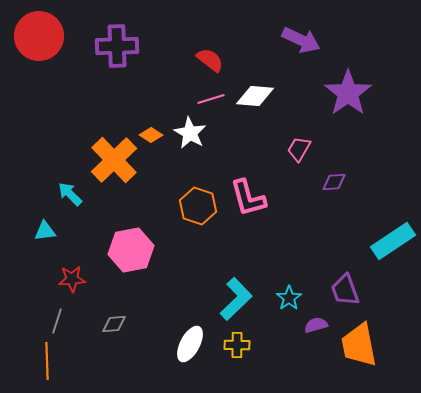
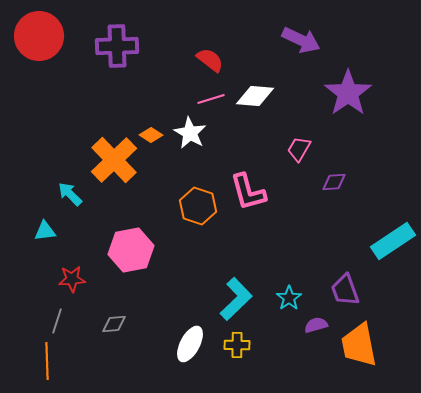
pink L-shape: moved 6 px up
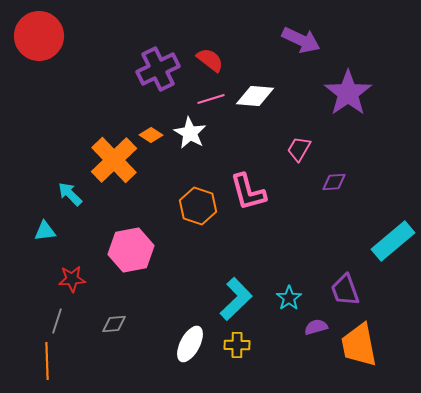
purple cross: moved 41 px right, 23 px down; rotated 24 degrees counterclockwise
cyan rectangle: rotated 6 degrees counterclockwise
purple semicircle: moved 2 px down
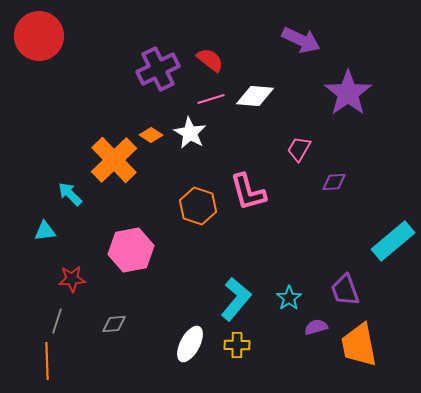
cyan L-shape: rotated 6 degrees counterclockwise
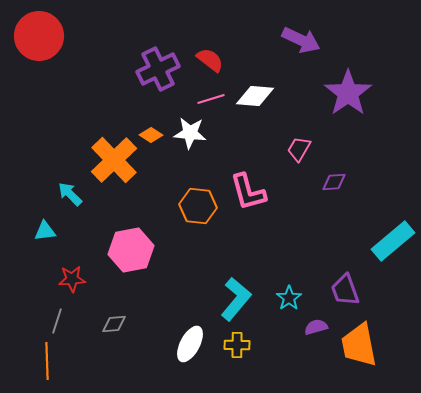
white star: rotated 24 degrees counterclockwise
orange hexagon: rotated 12 degrees counterclockwise
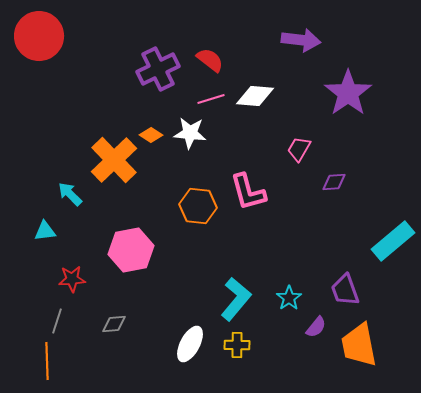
purple arrow: rotated 18 degrees counterclockwise
purple semicircle: rotated 145 degrees clockwise
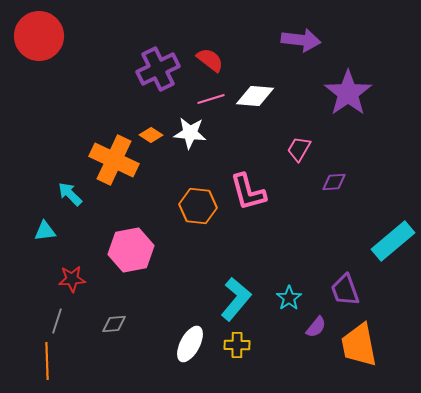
orange cross: rotated 21 degrees counterclockwise
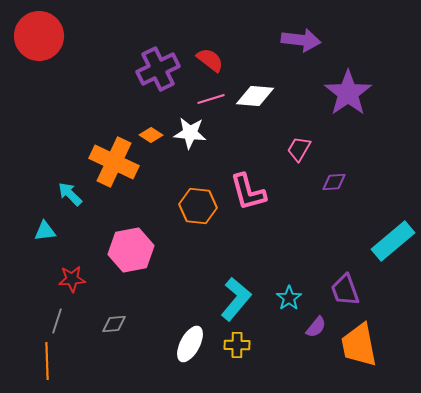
orange cross: moved 2 px down
